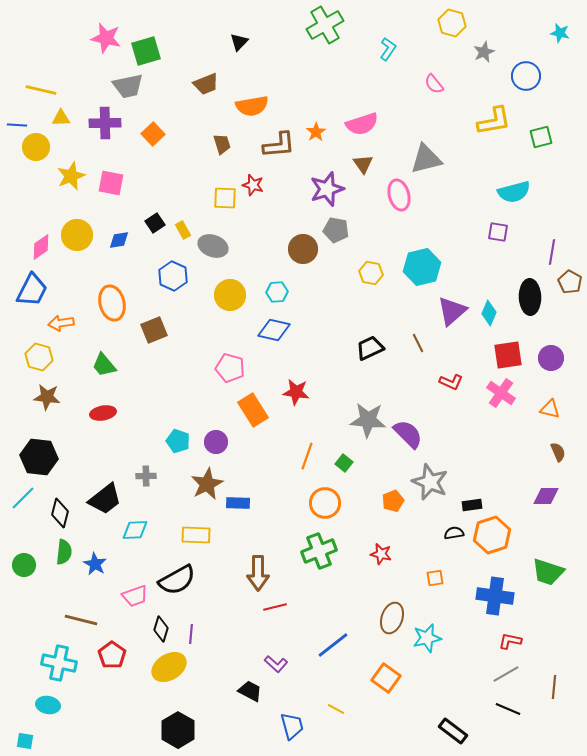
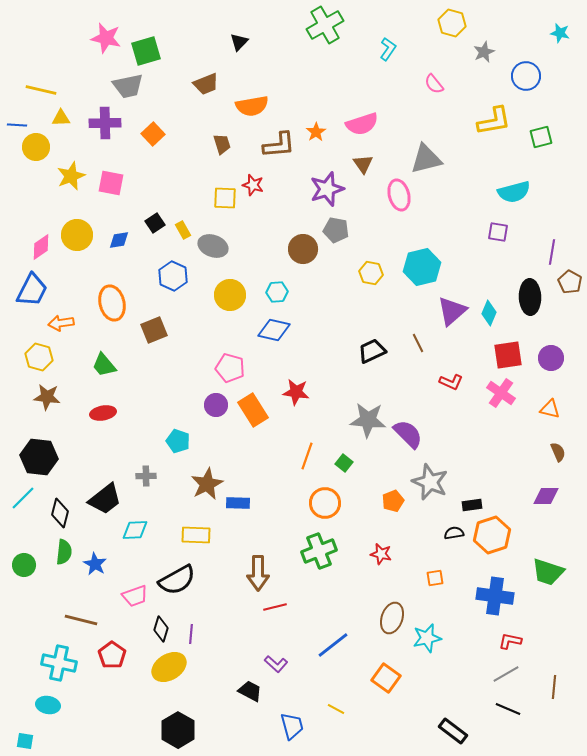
black trapezoid at (370, 348): moved 2 px right, 3 px down
purple circle at (216, 442): moved 37 px up
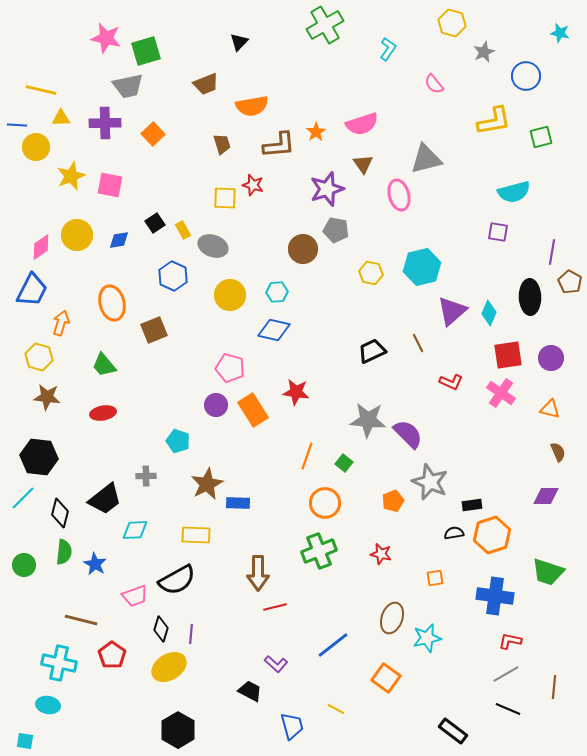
pink square at (111, 183): moved 1 px left, 2 px down
orange arrow at (61, 323): rotated 115 degrees clockwise
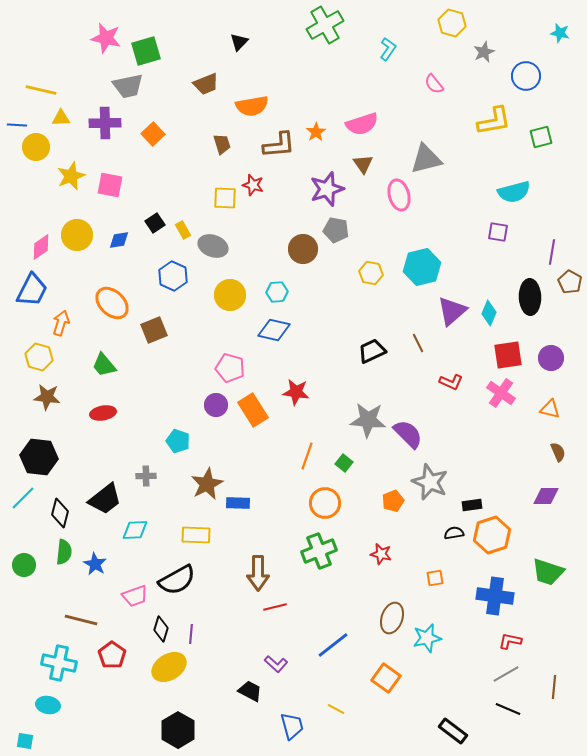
orange ellipse at (112, 303): rotated 32 degrees counterclockwise
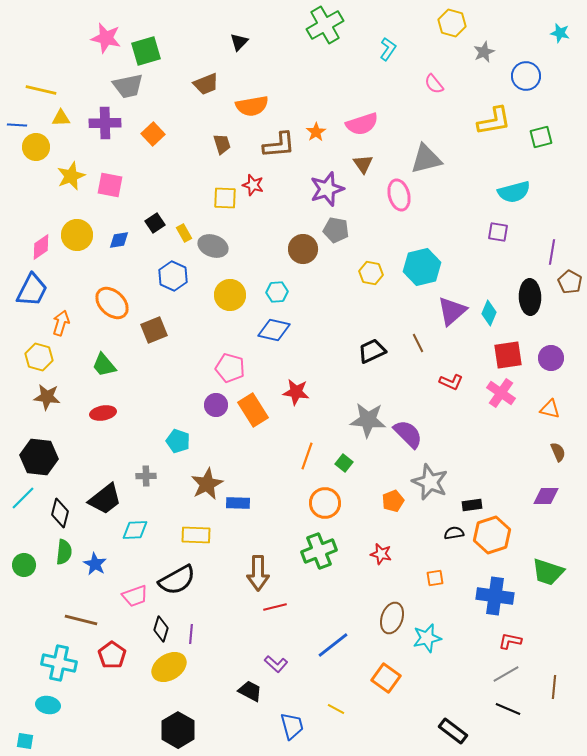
yellow rectangle at (183, 230): moved 1 px right, 3 px down
